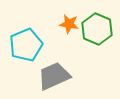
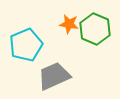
green hexagon: moved 2 px left
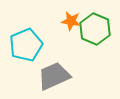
orange star: moved 2 px right, 3 px up
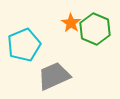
orange star: moved 2 px down; rotated 24 degrees clockwise
cyan pentagon: moved 2 px left
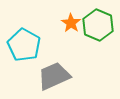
green hexagon: moved 3 px right, 4 px up
cyan pentagon: rotated 20 degrees counterclockwise
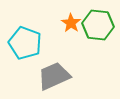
green hexagon: rotated 16 degrees counterclockwise
cyan pentagon: moved 1 px right, 2 px up; rotated 8 degrees counterclockwise
